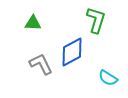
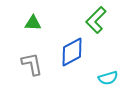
green L-shape: rotated 152 degrees counterclockwise
gray L-shape: moved 9 px left; rotated 15 degrees clockwise
cyan semicircle: rotated 48 degrees counterclockwise
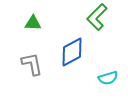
green L-shape: moved 1 px right, 3 px up
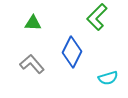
blue diamond: rotated 36 degrees counterclockwise
gray L-shape: rotated 30 degrees counterclockwise
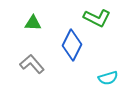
green L-shape: moved 1 px down; rotated 108 degrees counterclockwise
blue diamond: moved 7 px up
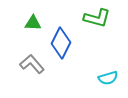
green L-shape: rotated 12 degrees counterclockwise
blue diamond: moved 11 px left, 2 px up
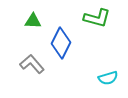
green triangle: moved 2 px up
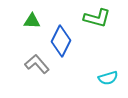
green triangle: moved 1 px left
blue diamond: moved 2 px up
gray L-shape: moved 5 px right
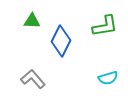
green L-shape: moved 8 px right, 8 px down; rotated 24 degrees counterclockwise
gray L-shape: moved 4 px left, 15 px down
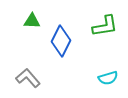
gray L-shape: moved 5 px left, 1 px up
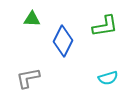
green triangle: moved 2 px up
blue diamond: moved 2 px right
gray L-shape: rotated 60 degrees counterclockwise
